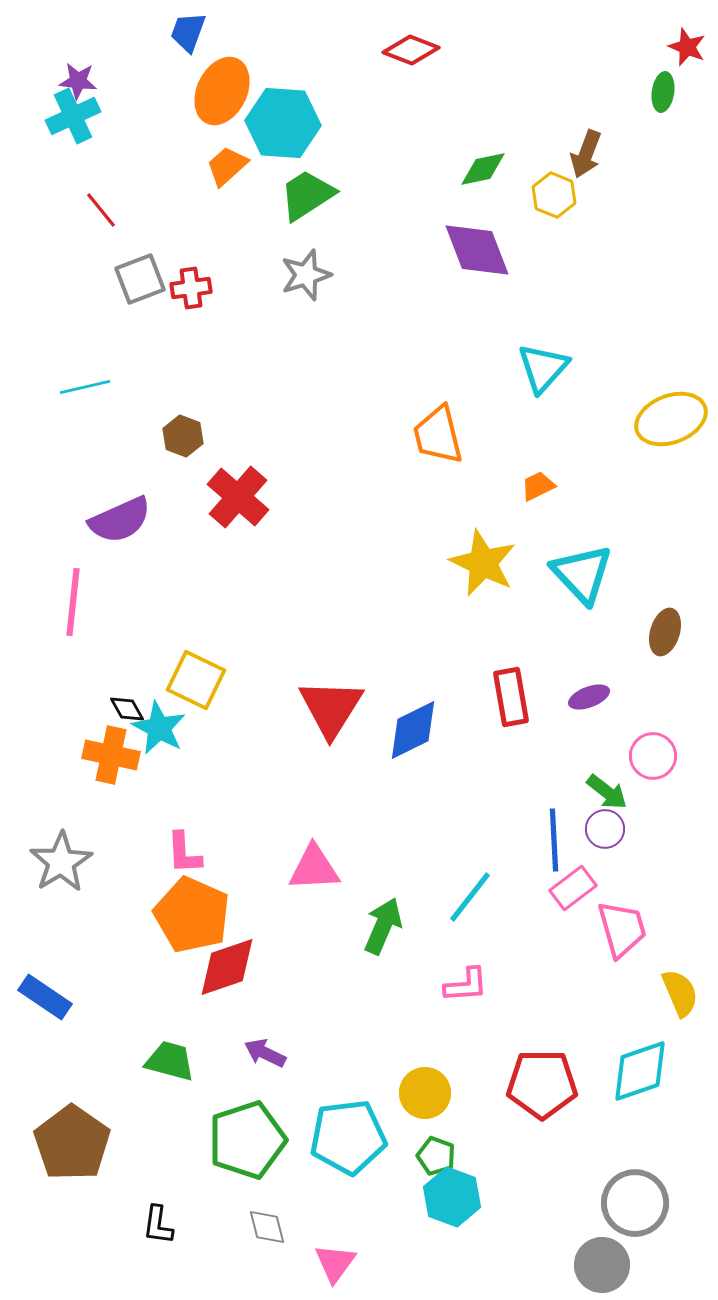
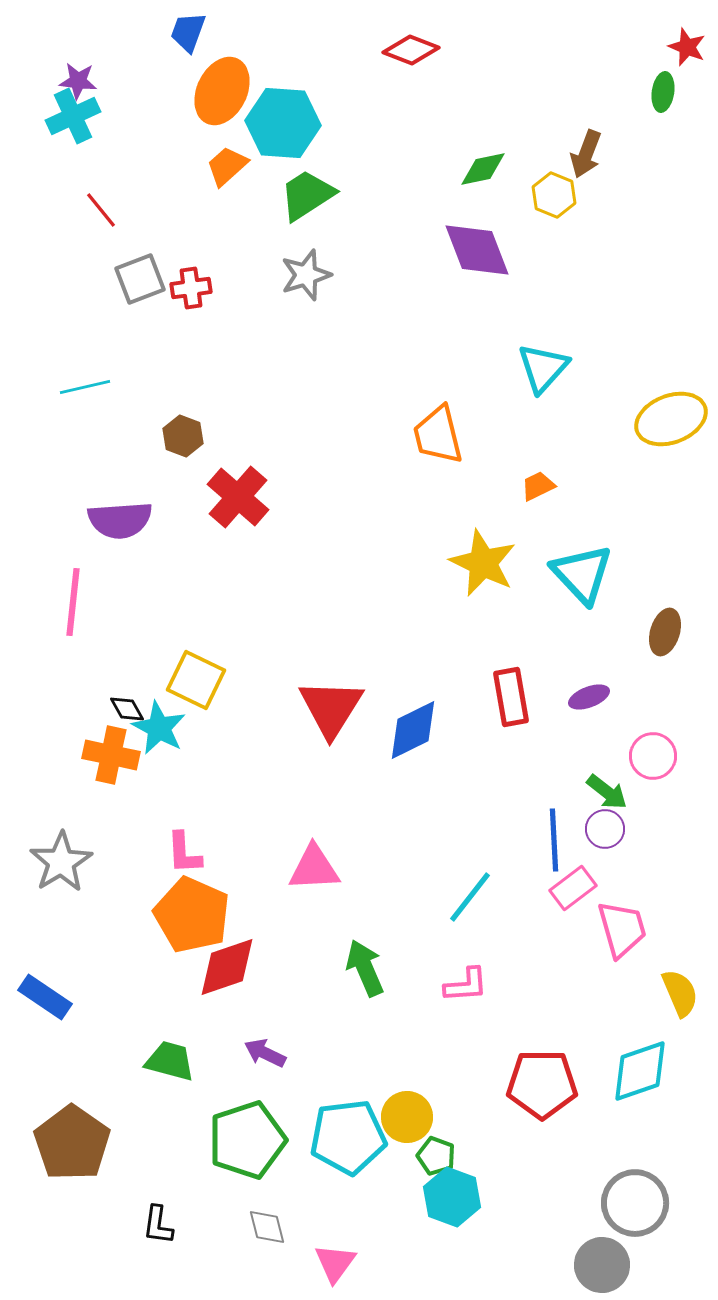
purple semicircle at (120, 520): rotated 20 degrees clockwise
green arrow at (383, 926): moved 18 px left, 42 px down; rotated 46 degrees counterclockwise
yellow circle at (425, 1093): moved 18 px left, 24 px down
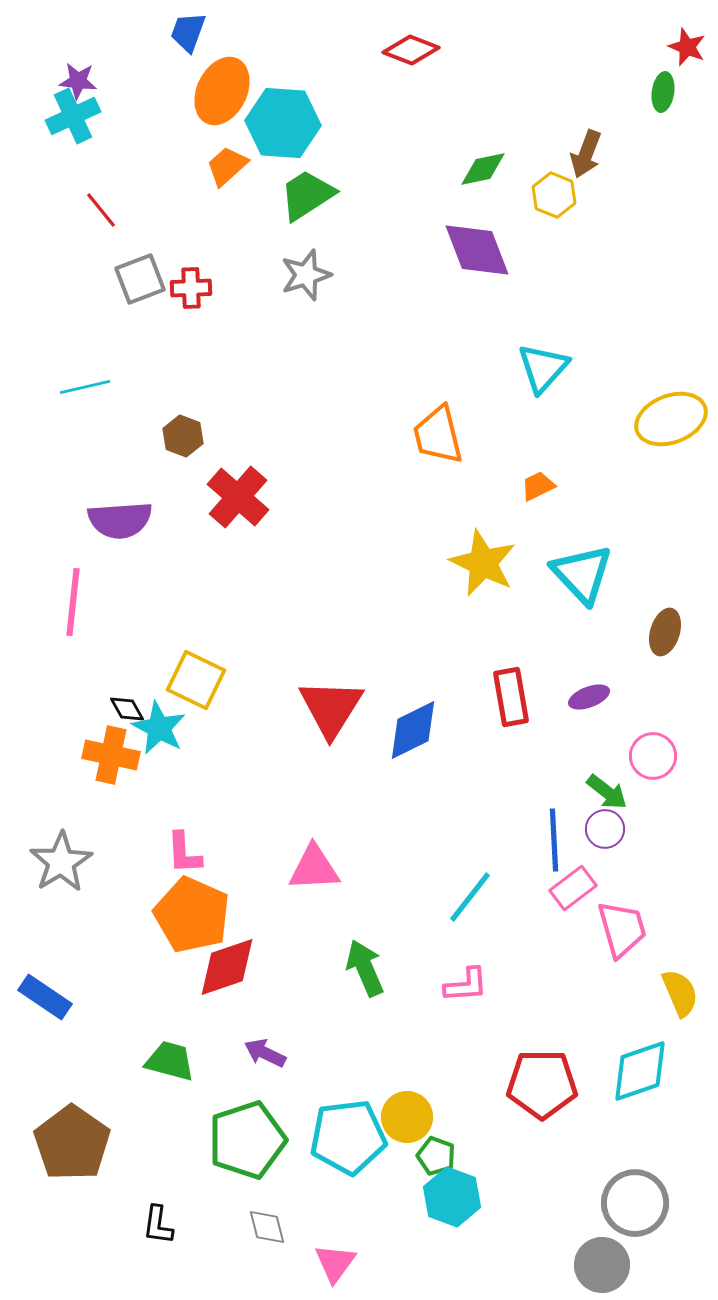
red cross at (191, 288): rotated 6 degrees clockwise
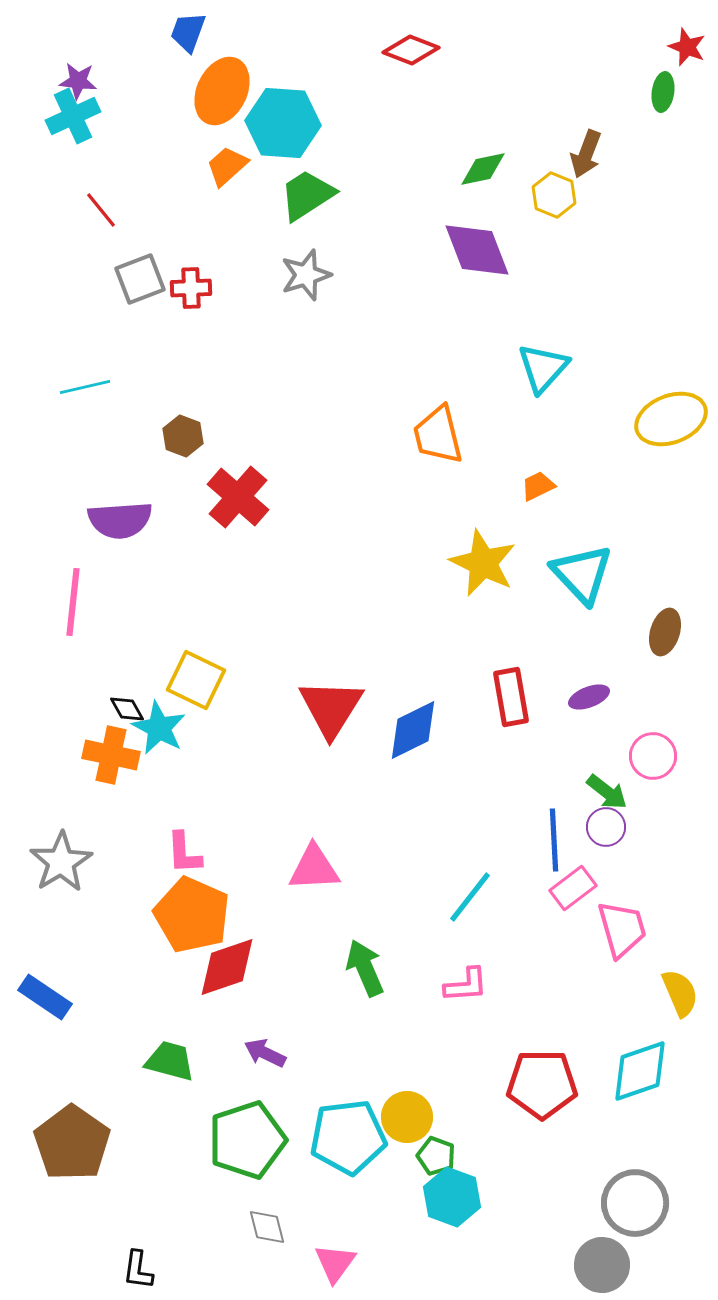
purple circle at (605, 829): moved 1 px right, 2 px up
black L-shape at (158, 1225): moved 20 px left, 45 px down
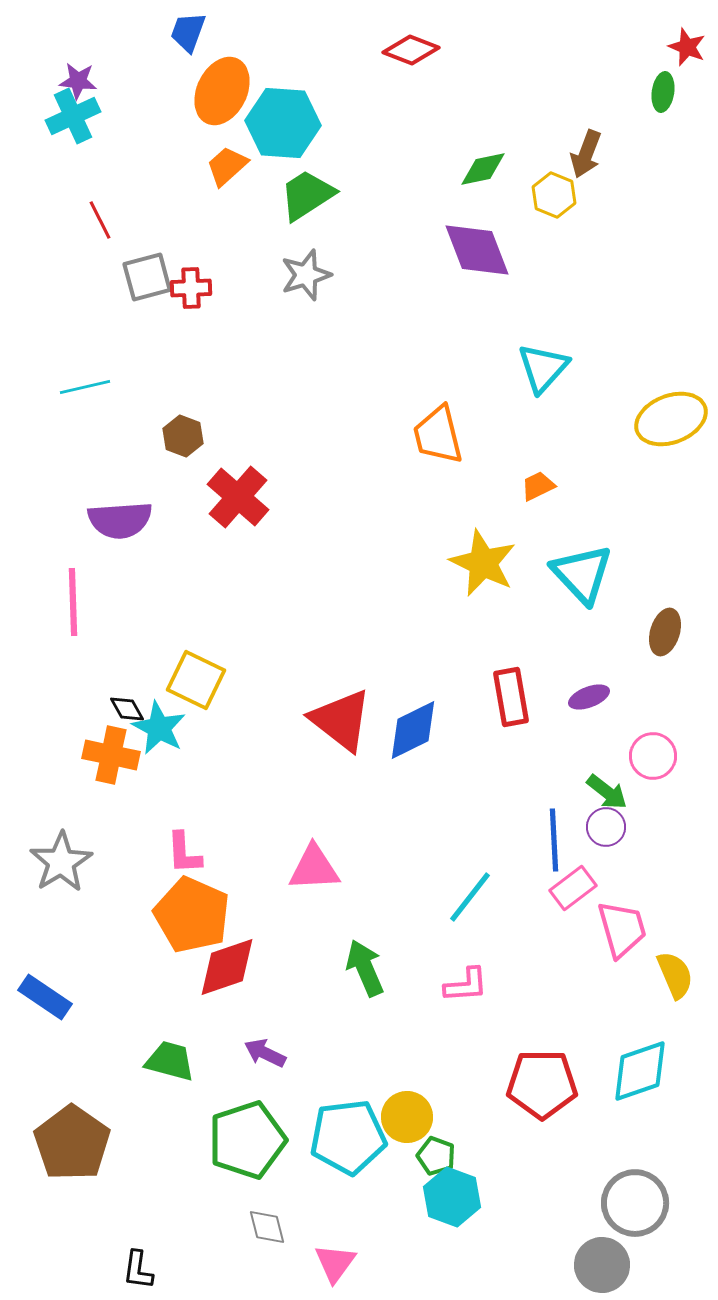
red line at (101, 210): moved 1 px left, 10 px down; rotated 12 degrees clockwise
gray square at (140, 279): moved 7 px right, 2 px up; rotated 6 degrees clockwise
pink line at (73, 602): rotated 8 degrees counterclockwise
red triangle at (331, 708): moved 10 px right, 12 px down; rotated 24 degrees counterclockwise
yellow semicircle at (680, 993): moved 5 px left, 18 px up
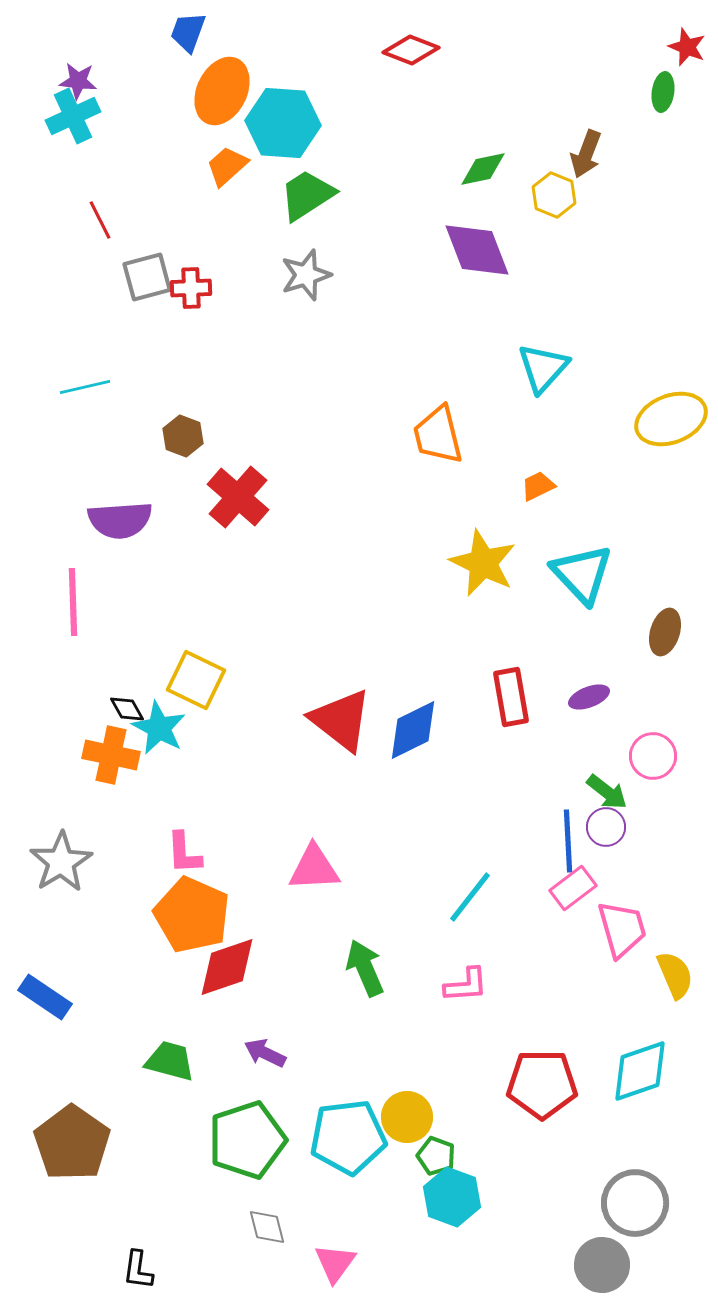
blue line at (554, 840): moved 14 px right, 1 px down
